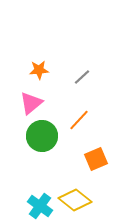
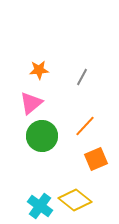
gray line: rotated 18 degrees counterclockwise
orange line: moved 6 px right, 6 px down
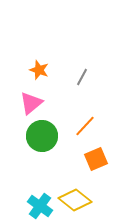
orange star: rotated 24 degrees clockwise
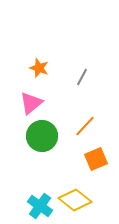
orange star: moved 2 px up
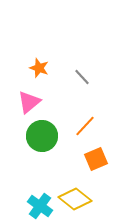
gray line: rotated 72 degrees counterclockwise
pink triangle: moved 2 px left, 1 px up
yellow diamond: moved 1 px up
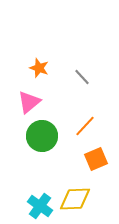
yellow diamond: rotated 40 degrees counterclockwise
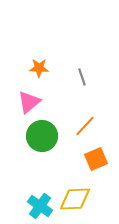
orange star: rotated 18 degrees counterclockwise
gray line: rotated 24 degrees clockwise
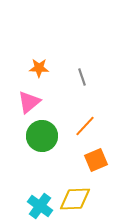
orange square: moved 1 px down
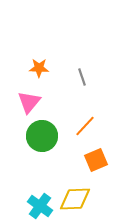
pink triangle: rotated 10 degrees counterclockwise
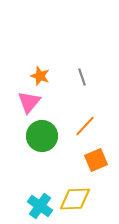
orange star: moved 1 px right, 8 px down; rotated 18 degrees clockwise
